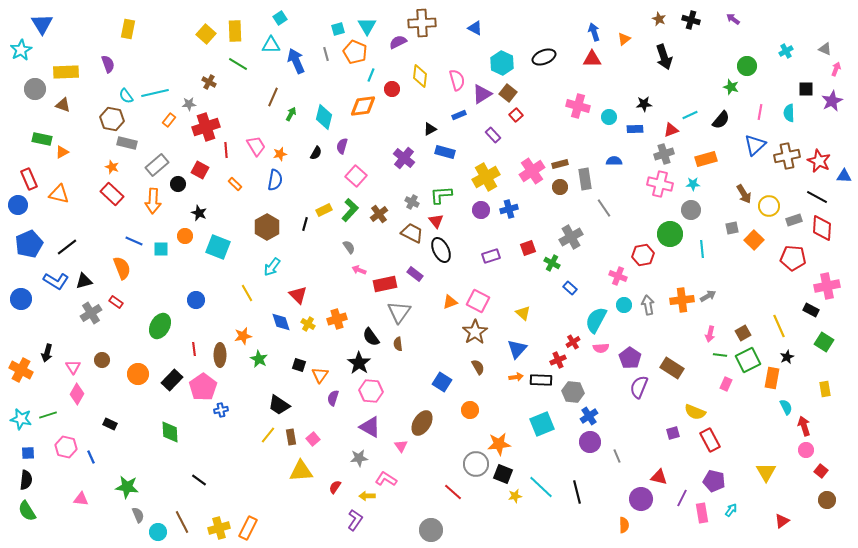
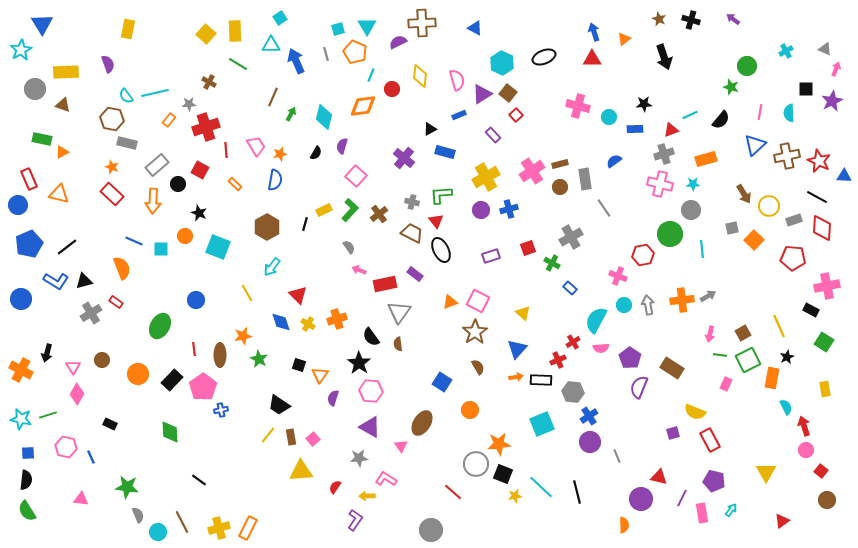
blue semicircle at (614, 161): rotated 35 degrees counterclockwise
gray cross at (412, 202): rotated 16 degrees counterclockwise
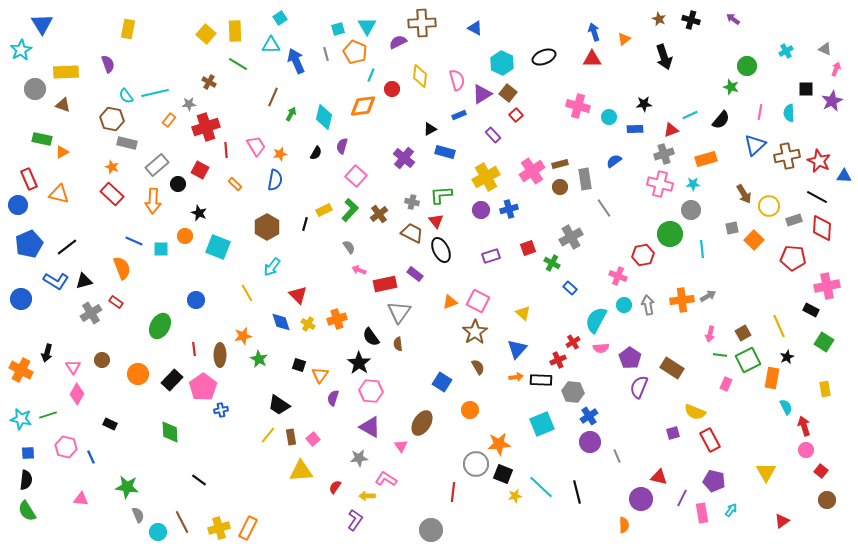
red line at (453, 492): rotated 54 degrees clockwise
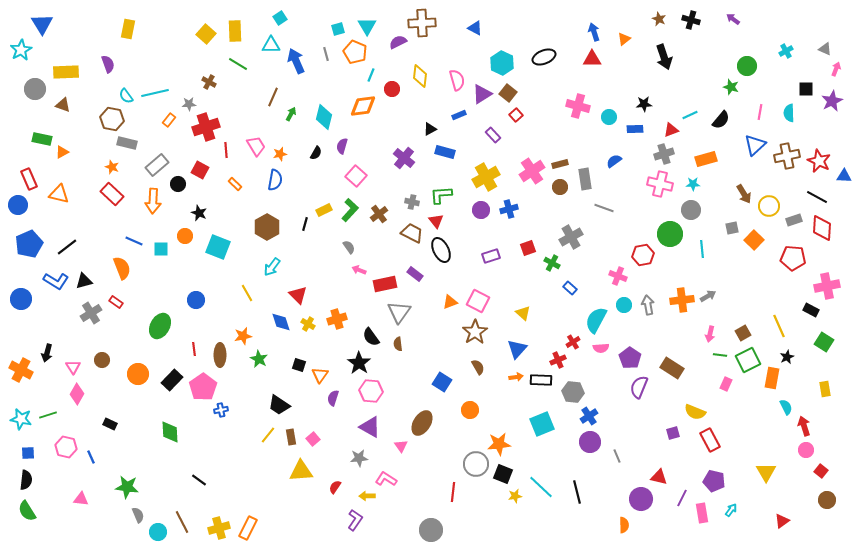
gray line at (604, 208): rotated 36 degrees counterclockwise
